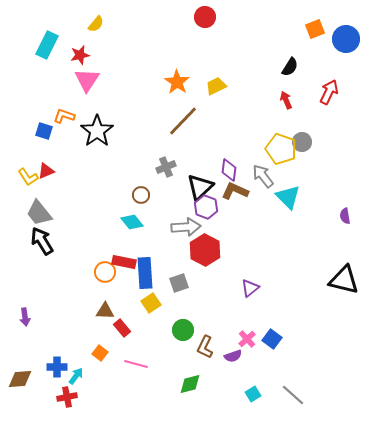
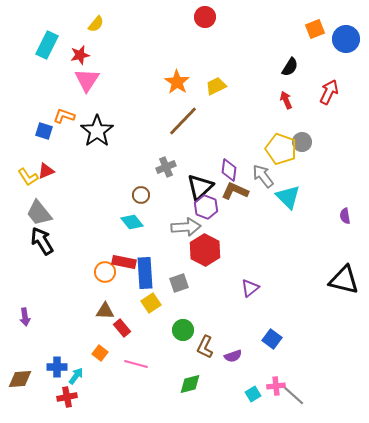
pink cross at (247, 339): moved 29 px right, 47 px down; rotated 36 degrees clockwise
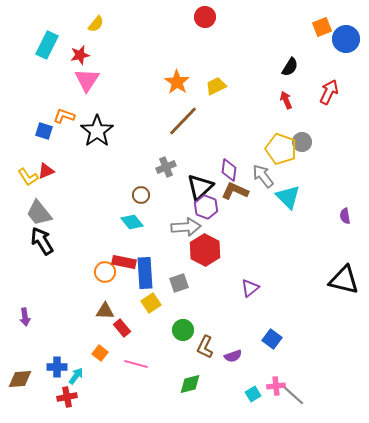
orange square at (315, 29): moved 7 px right, 2 px up
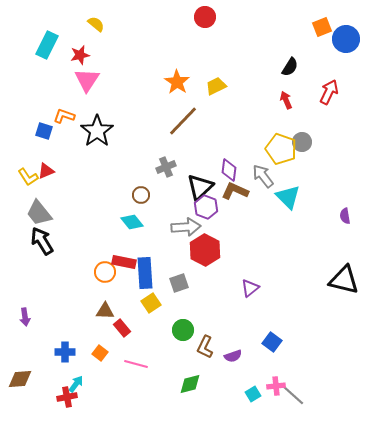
yellow semicircle at (96, 24): rotated 90 degrees counterclockwise
blue square at (272, 339): moved 3 px down
blue cross at (57, 367): moved 8 px right, 15 px up
cyan arrow at (76, 376): moved 8 px down
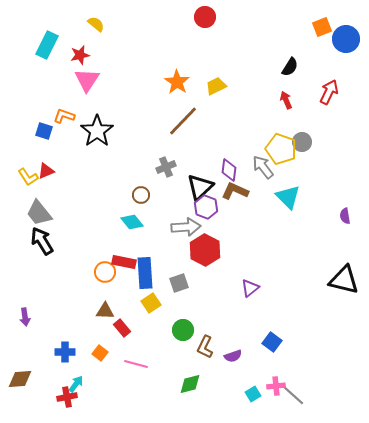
gray arrow at (263, 176): moved 9 px up
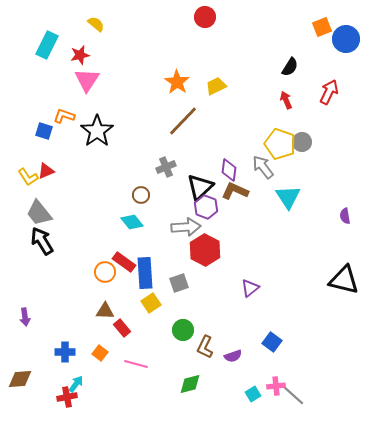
yellow pentagon at (281, 149): moved 1 px left, 5 px up
cyan triangle at (288, 197): rotated 12 degrees clockwise
red rectangle at (124, 262): rotated 25 degrees clockwise
